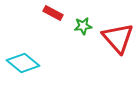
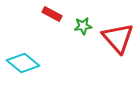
red rectangle: moved 1 px left, 1 px down
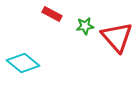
green star: moved 2 px right
red triangle: moved 1 px left, 1 px up
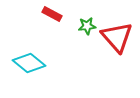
green star: moved 2 px right
cyan diamond: moved 6 px right
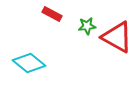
red triangle: rotated 20 degrees counterclockwise
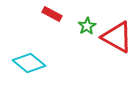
green star: rotated 24 degrees counterclockwise
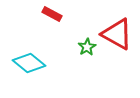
green star: moved 21 px down
red triangle: moved 3 px up
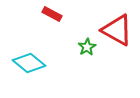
red triangle: moved 4 px up
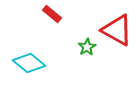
red rectangle: rotated 12 degrees clockwise
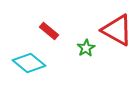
red rectangle: moved 3 px left, 17 px down
green star: moved 1 px left, 1 px down
